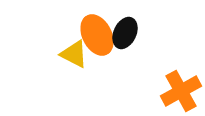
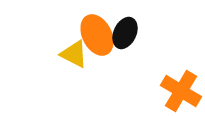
orange cross: rotated 30 degrees counterclockwise
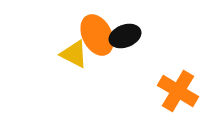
black ellipse: moved 3 px down; rotated 44 degrees clockwise
orange cross: moved 3 px left
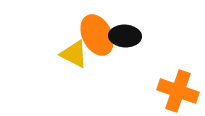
black ellipse: rotated 24 degrees clockwise
orange cross: rotated 12 degrees counterclockwise
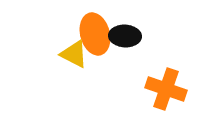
orange ellipse: moved 2 px left, 1 px up; rotated 12 degrees clockwise
orange cross: moved 12 px left, 2 px up
